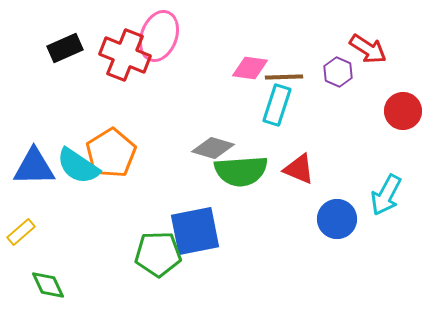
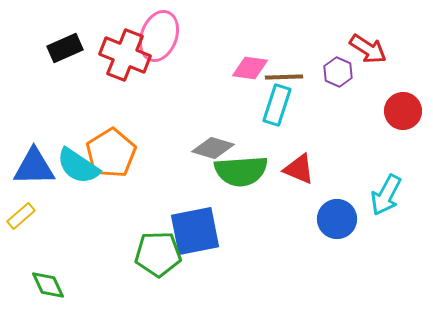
yellow rectangle: moved 16 px up
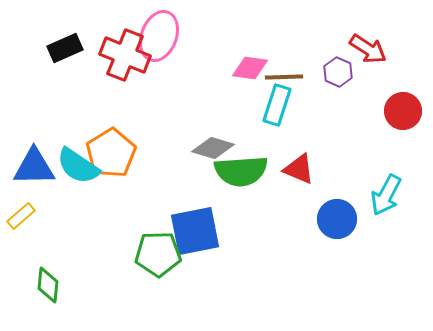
green diamond: rotated 30 degrees clockwise
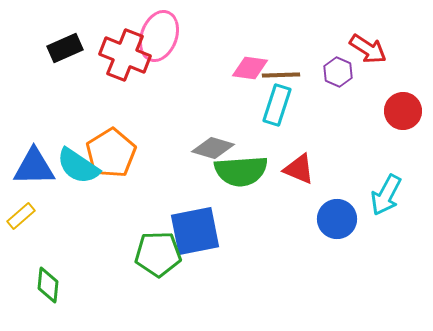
brown line: moved 3 px left, 2 px up
